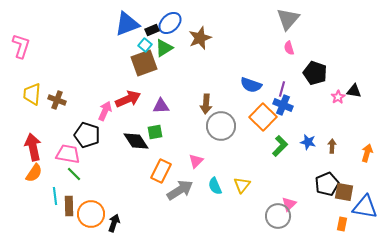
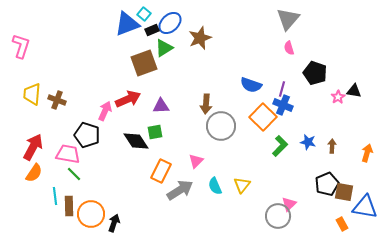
cyan square at (145, 45): moved 1 px left, 31 px up
red arrow at (33, 147): rotated 40 degrees clockwise
orange rectangle at (342, 224): rotated 40 degrees counterclockwise
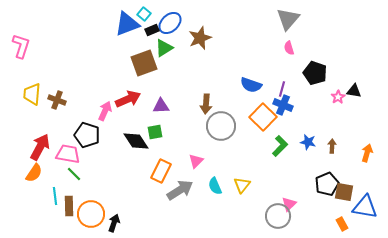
red arrow at (33, 147): moved 7 px right
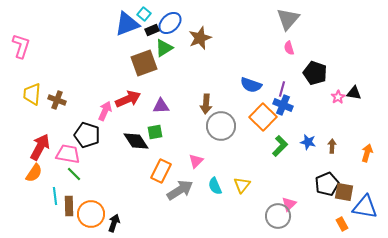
black triangle at (354, 91): moved 2 px down
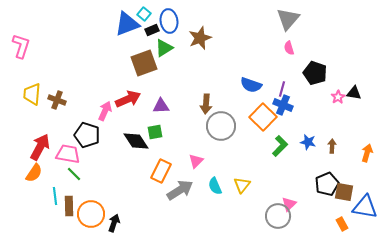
blue ellipse at (170, 23): moved 1 px left, 2 px up; rotated 55 degrees counterclockwise
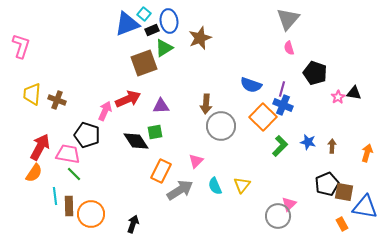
black arrow at (114, 223): moved 19 px right, 1 px down
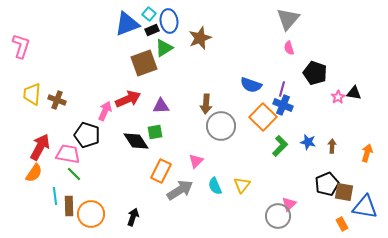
cyan square at (144, 14): moved 5 px right
black arrow at (133, 224): moved 7 px up
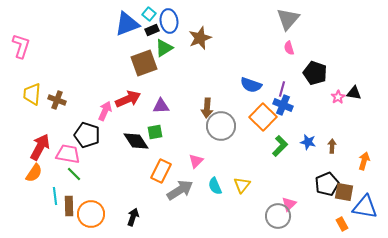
brown arrow at (206, 104): moved 1 px right, 4 px down
orange arrow at (367, 153): moved 3 px left, 8 px down
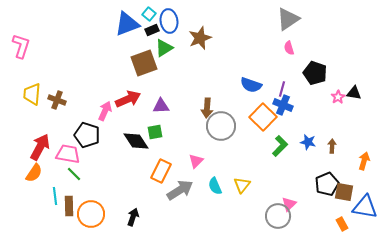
gray triangle at (288, 19): rotated 15 degrees clockwise
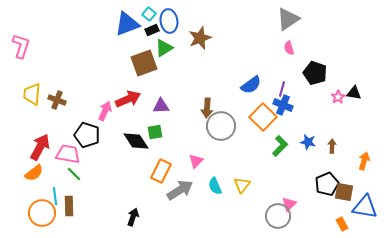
blue semicircle at (251, 85): rotated 55 degrees counterclockwise
orange semicircle at (34, 173): rotated 18 degrees clockwise
orange circle at (91, 214): moved 49 px left, 1 px up
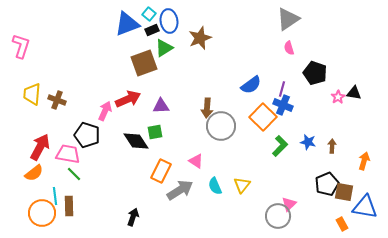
pink triangle at (196, 161): rotated 42 degrees counterclockwise
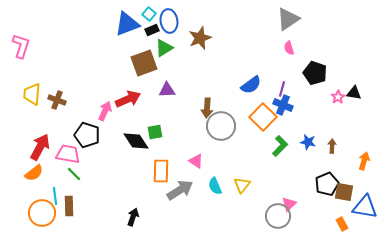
purple triangle at (161, 106): moved 6 px right, 16 px up
orange rectangle at (161, 171): rotated 25 degrees counterclockwise
